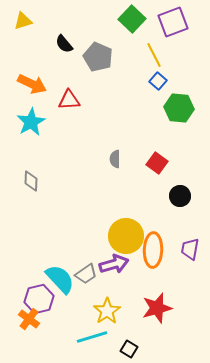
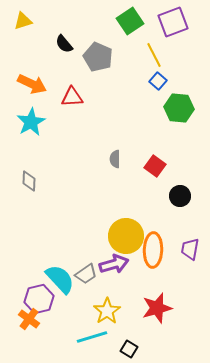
green square: moved 2 px left, 2 px down; rotated 12 degrees clockwise
red triangle: moved 3 px right, 3 px up
red square: moved 2 px left, 3 px down
gray diamond: moved 2 px left
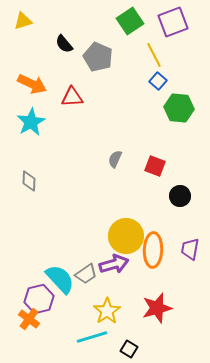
gray semicircle: rotated 24 degrees clockwise
red square: rotated 15 degrees counterclockwise
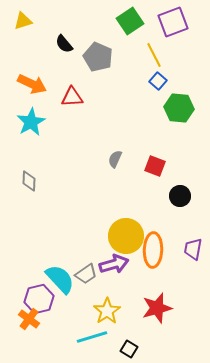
purple trapezoid: moved 3 px right
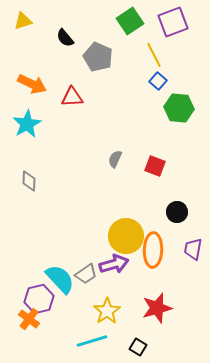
black semicircle: moved 1 px right, 6 px up
cyan star: moved 4 px left, 2 px down
black circle: moved 3 px left, 16 px down
cyan line: moved 4 px down
black square: moved 9 px right, 2 px up
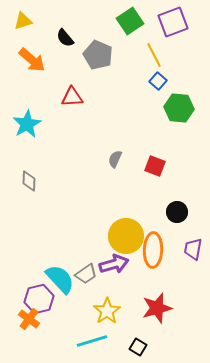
gray pentagon: moved 2 px up
orange arrow: moved 24 px up; rotated 16 degrees clockwise
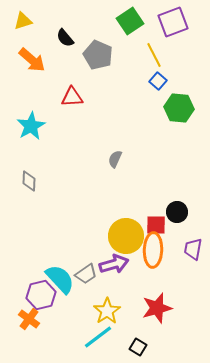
cyan star: moved 4 px right, 2 px down
red square: moved 1 px right, 59 px down; rotated 20 degrees counterclockwise
purple hexagon: moved 2 px right, 4 px up
cyan line: moved 6 px right, 4 px up; rotated 20 degrees counterclockwise
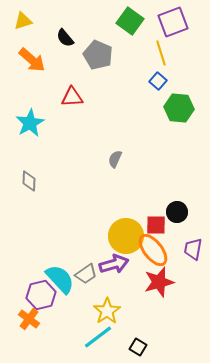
green square: rotated 20 degrees counterclockwise
yellow line: moved 7 px right, 2 px up; rotated 10 degrees clockwise
cyan star: moved 1 px left, 3 px up
orange ellipse: rotated 40 degrees counterclockwise
red star: moved 2 px right, 26 px up
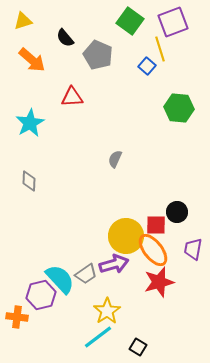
yellow line: moved 1 px left, 4 px up
blue square: moved 11 px left, 15 px up
orange cross: moved 12 px left, 2 px up; rotated 30 degrees counterclockwise
